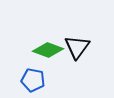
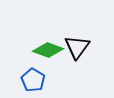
blue pentagon: rotated 20 degrees clockwise
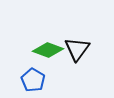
black triangle: moved 2 px down
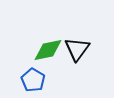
green diamond: rotated 32 degrees counterclockwise
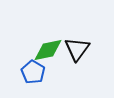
blue pentagon: moved 8 px up
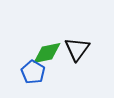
green diamond: moved 1 px left, 3 px down
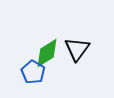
green diamond: rotated 20 degrees counterclockwise
